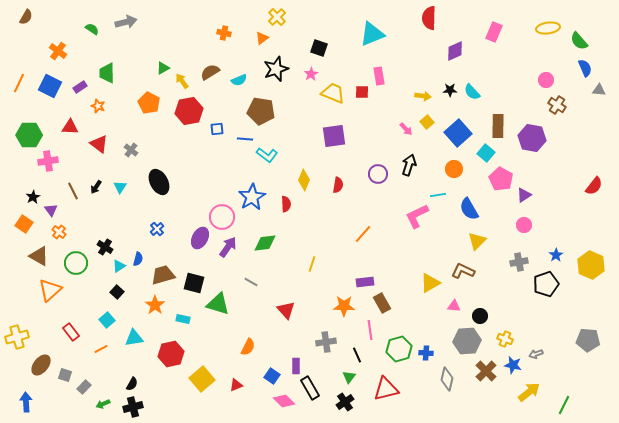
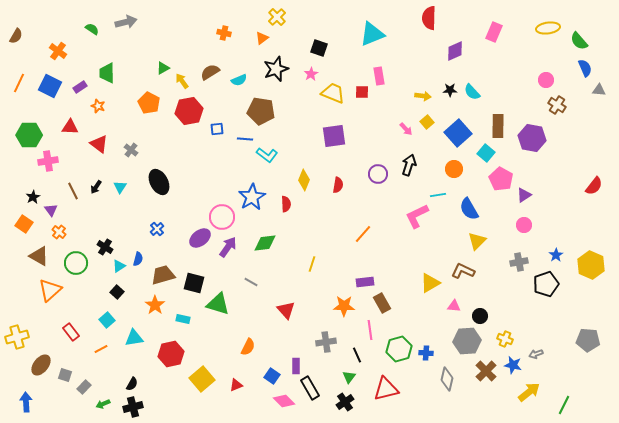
brown semicircle at (26, 17): moved 10 px left, 19 px down
purple ellipse at (200, 238): rotated 25 degrees clockwise
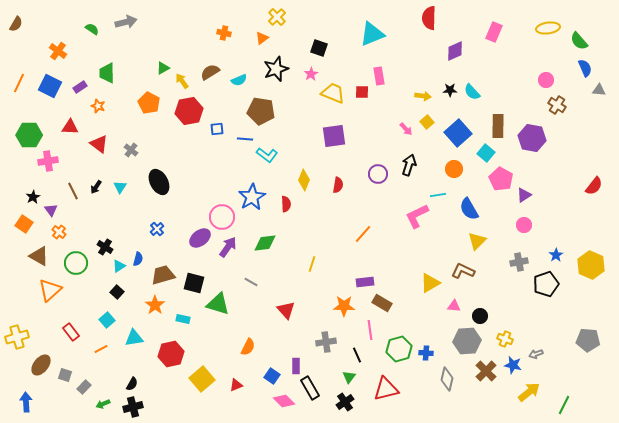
brown semicircle at (16, 36): moved 12 px up
brown rectangle at (382, 303): rotated 30 degrees counterclockwise
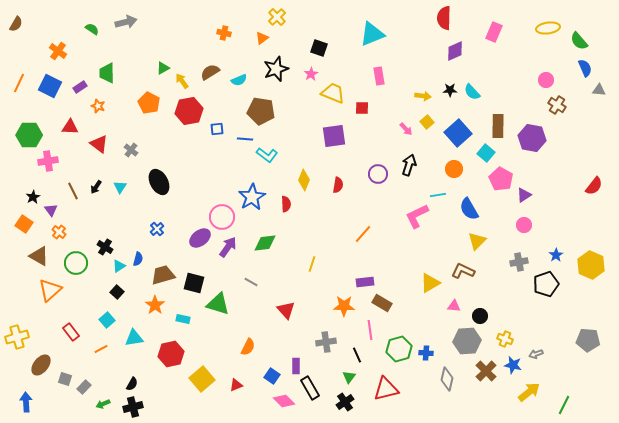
red semicircle at (429, 18): moved 15 px right
red square at (362, 92): moved 16 px down
gray square at (65, 375): moved 4 px down
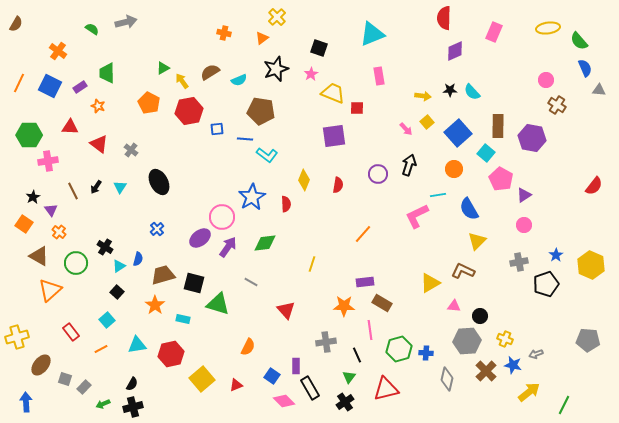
red square at (362, 108): moved 5 px left
cyan triangle at (134, 338): moved 3 px right, 7 px down
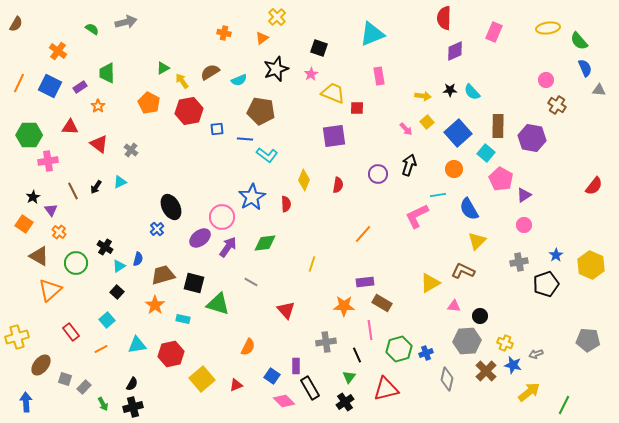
orange star at (98, 106): rotated 16 degrees clockwise
black ellipse at (159, 182): moved 12 px right, 25 px down
cyan triangle at (120, 187): moved 5 px up; rotated 32 degrees clockwise
yellow cross at (505, 339): moved 4 px down
blue cross at (426, 353): rotated 24 degrees counterclockwise
green arrow at (103, 404): rotated 96 degrees counterclockwise
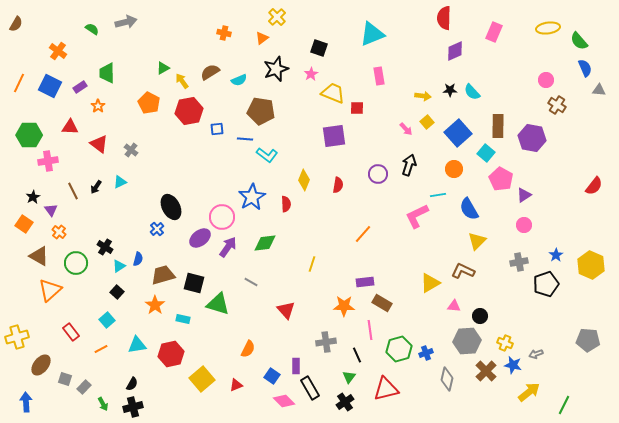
orange semicircle at (248, 347): moved 2 px down
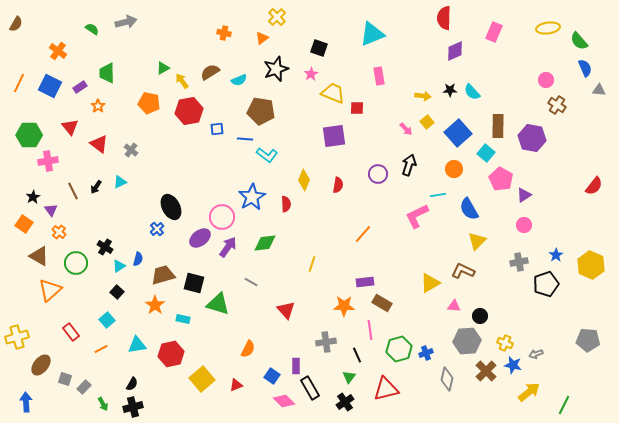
orange pentagon at (149, 103): rotated 15 degrees counterclockwise
red triangle at (70, 127): rotated 48 degrees clockwise
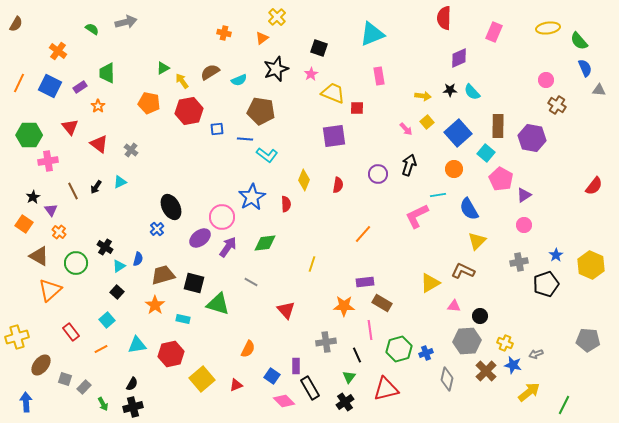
purple diamond at (455, 51): moved 4 px right, 7 px down
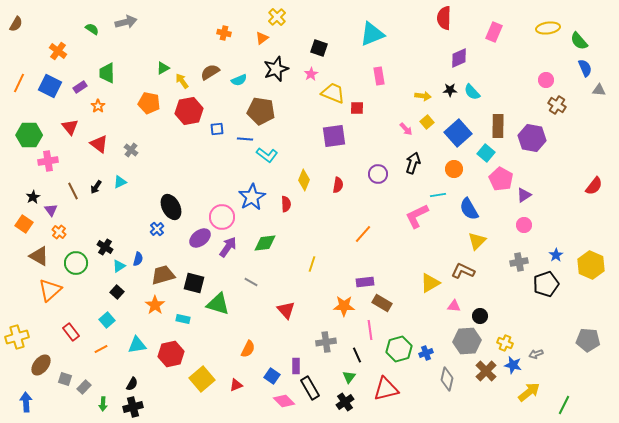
black arrow at (409, 165): moved 4 px right, 2 px up
green arrow at (103, 404): rotated 32 degrees clockwise
